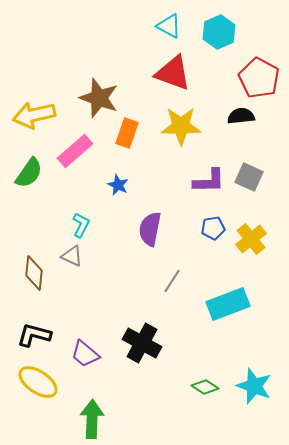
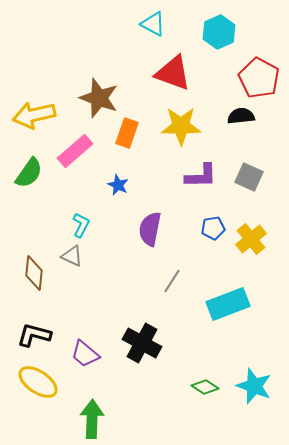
cyan triangle: moved 16 px left, 2 px up
purple L-shape: moved 8 px left, 5 px up
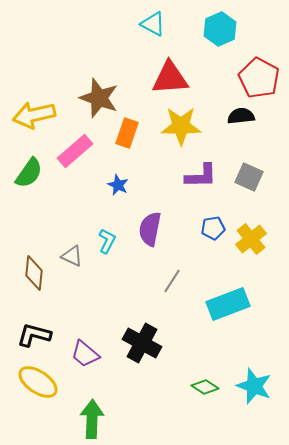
cyan hexagon: moved 1 px right, 3 px up
red triangle: moved 3 px left, 5 px down; rotated 24 degrees counterclockwise
cyan L-shape: moved 26 px right, 16 px down
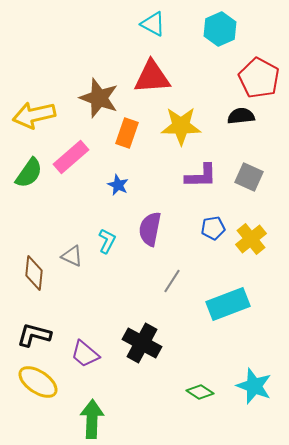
red triangle: moved 18 px left, 1 px up
pink rectangle: moved 4 px left, 6 px down
green diamond: moved 5 px left, 5 px down
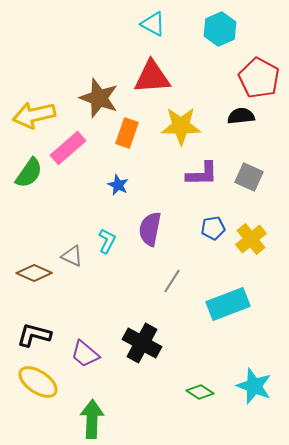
pink rectangle: moved 3 px left, 9 px up
purple L-shape: moved 1 px right, 2 px up
brown diamond: rotated 72 degrees counterclockwise
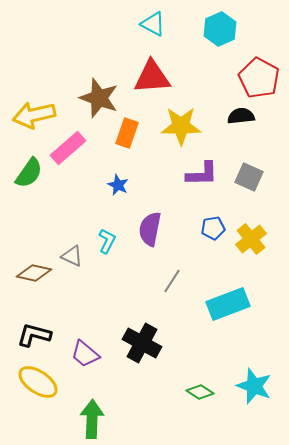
brown diamond: rotated 12 degrees counterclockwise
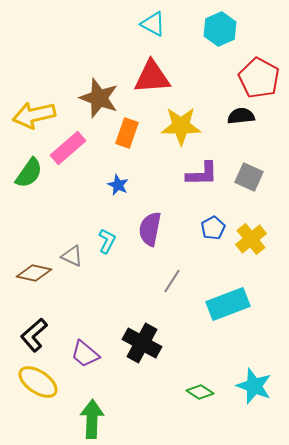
blue pentagon: rotated 20 degrees counterclockwise
black L-shape: rotated 56 degrees counterclockwise
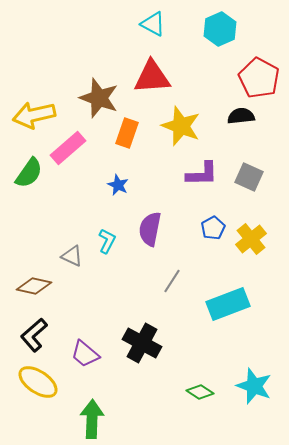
yellow star: rotated 21 degrees clockwise
brown diamond: moved 13 px down
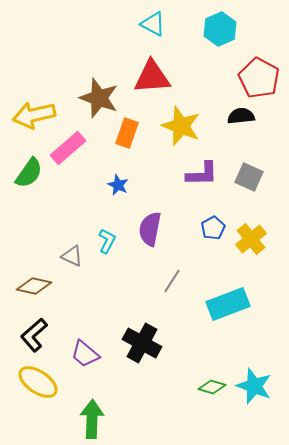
green diamond: moved 12 px right, 5 px up; rotated 16 degrees counterclockwise
